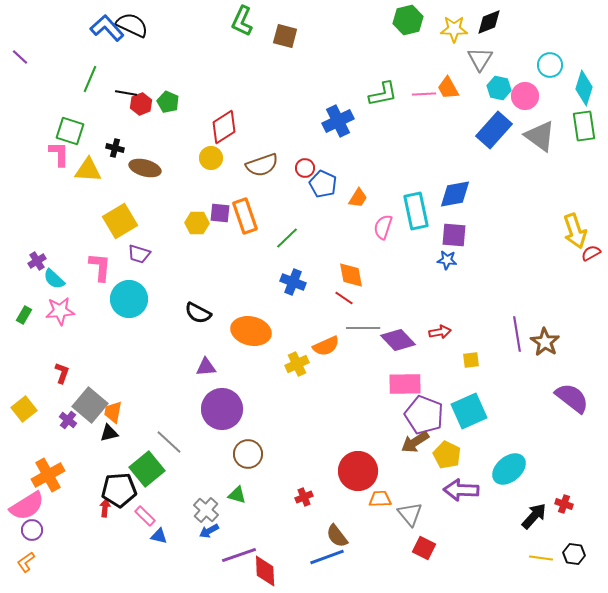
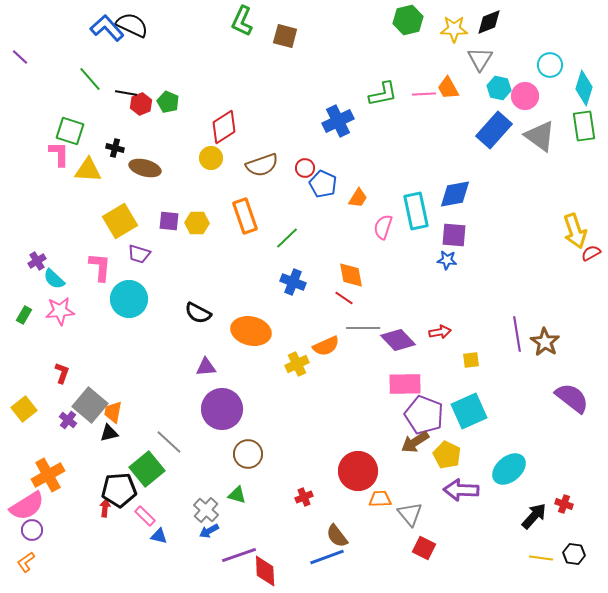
green line at (90, 79): rotated 64 degrees counterclockwise
purple square at (220, 213): moved 51 px left, 8 px down
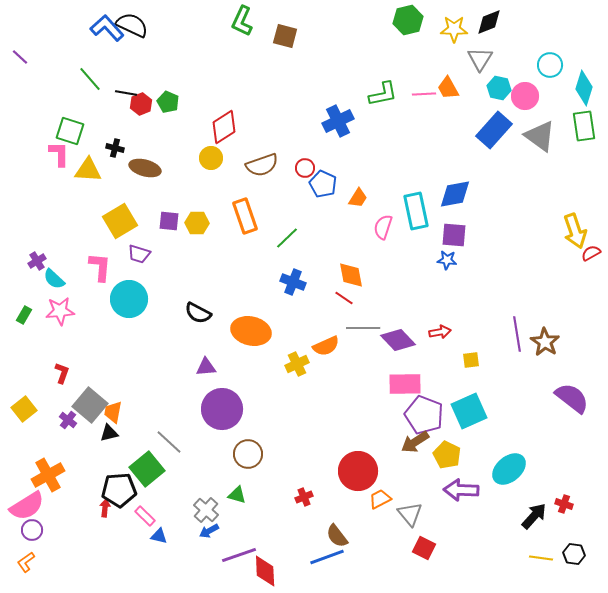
orange trapezoid at (380, 499): rotated 25 degrees counterclockwise
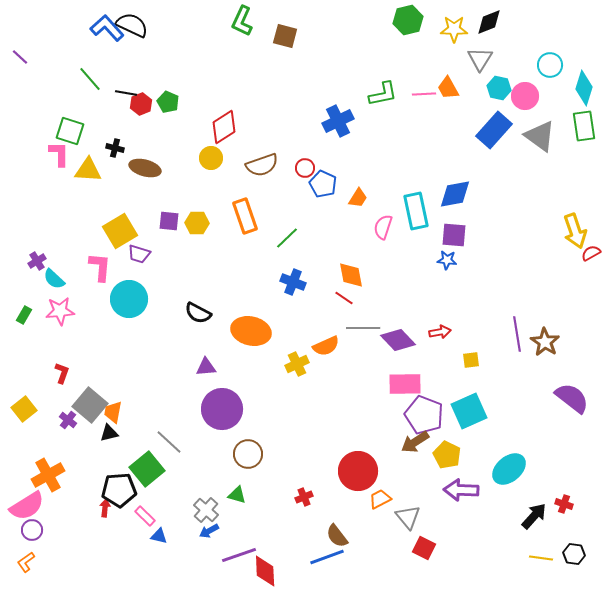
yellow square at (120, 221): moved 10 px down
gray triangle at (410, 514): moved 2 px left, 3 px down
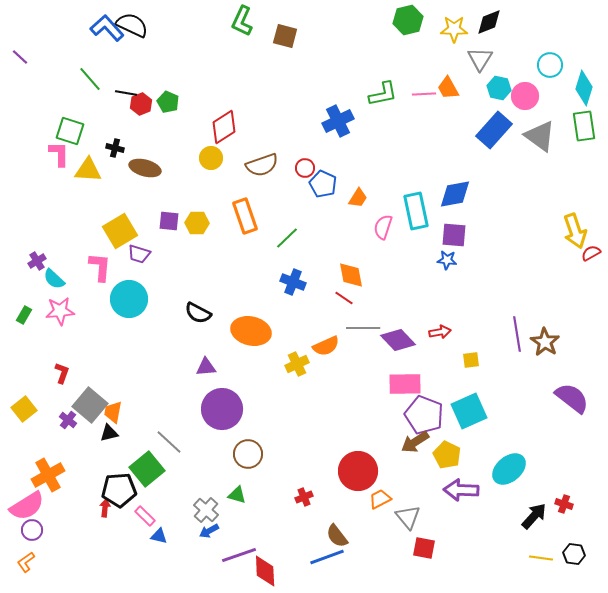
red square at (424, 548): rotated 15 degrees counterclockwise
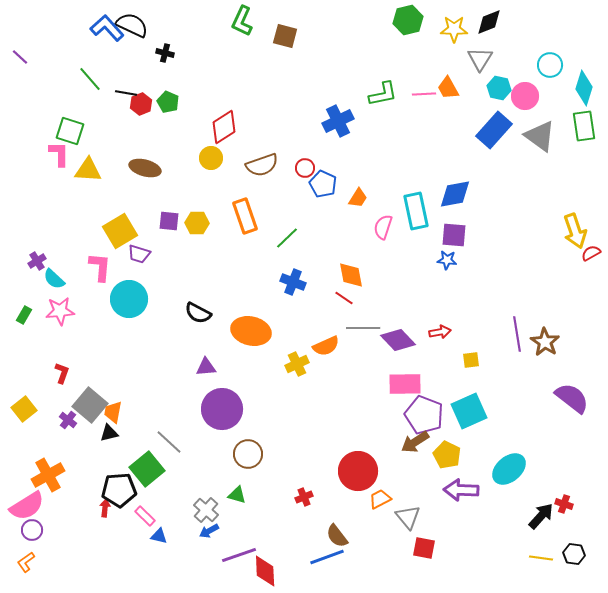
black cross at (115, 148): moved 50 px right, 95 px up
black arrow at (534, 516): moved 7 px right
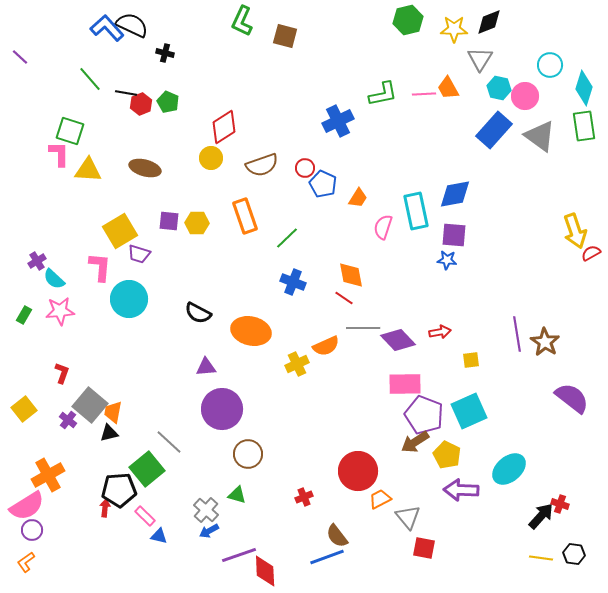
red cross at (564, 504): moved 4 px left
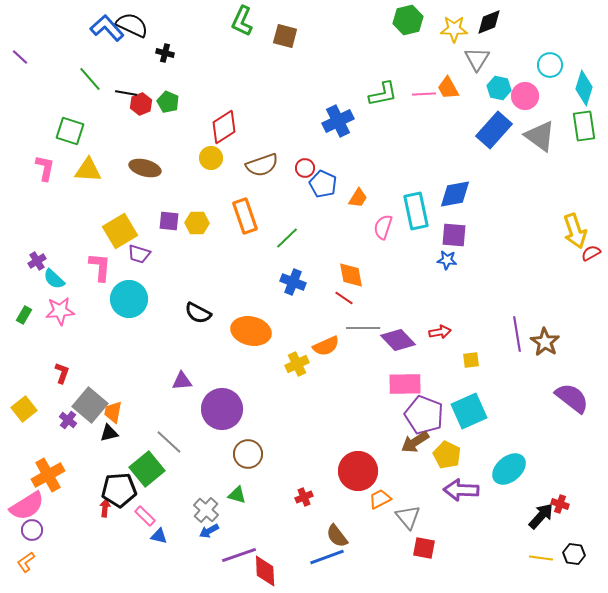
gray triangle at (480, 59): moved 3 px left
pink L-shape at (59, 154): moved 14 px left, 14 px down; rotated 12 degrees clockwise
purple triangle at (206, 367): moved 24 px left, 14 px down
